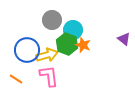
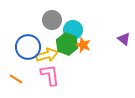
blue circle: moved 1 px right, 3 px up
pink L-shape: moved 1 px right, 1 px up
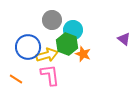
orange star: moved 9 px down
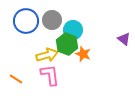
blue circle: moved 2 px left, 26 px up
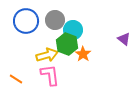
gray circle: moved 3 px right
orange star: rotated 14 degrees clockwise
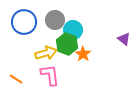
blue circle: moved 2 px left, 1 px down
yellow arrow: moved 1 px left, 2 px up
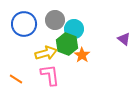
blue circle: moved 2 px down
cyan circle: moved 1 px right, 1 px up
orange star: moved 1 px left, 1 px down
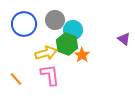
cyan circle: moved 1 px left, 1 px down
orange line: rotated 16 degrees clockwise
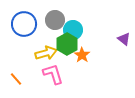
green hexagon: rotated 10 degrees clockwise
pink L-shape: moved 3 px right, 1 px up; rotated 10 degrees counterclockwise
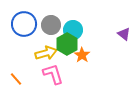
gray circle: moved 4 px left, 5 px down
purple triangle: moved 5 px up
